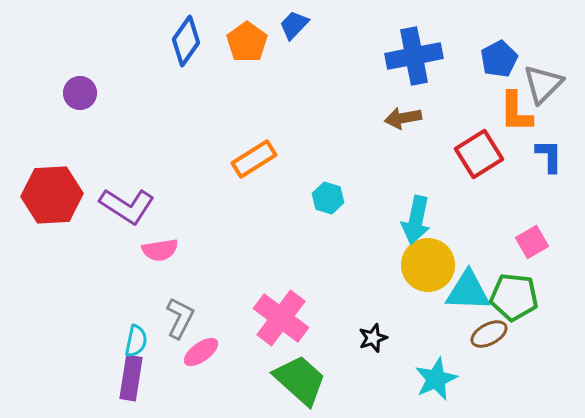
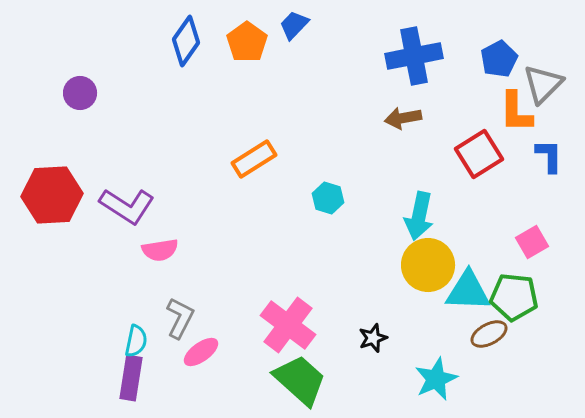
cyan arrow: moved 3 px right, 4 px up
pink cross: moved 7 px right, 7 px down
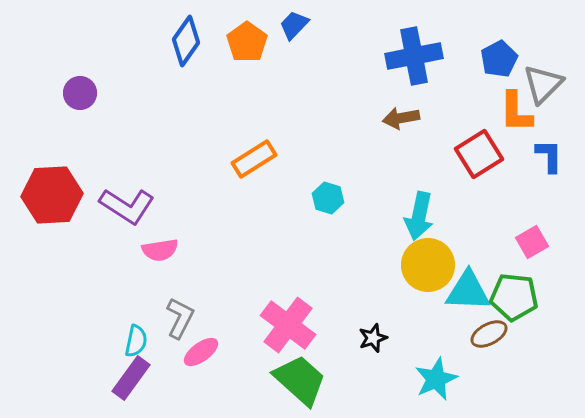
brown arrow: moved 2 px left
purple rectangle: rotated 27 degrees clockwise
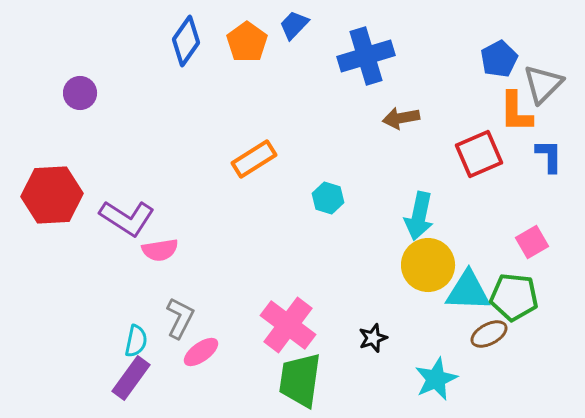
blue cross: moved 48 px left; rotated 6 degrees counterclockwise
red square: rotated 9 degrees clockwise
purple L-shape: moved 12 px down
green trapezoid: rotated 124 degrees counterclockwise
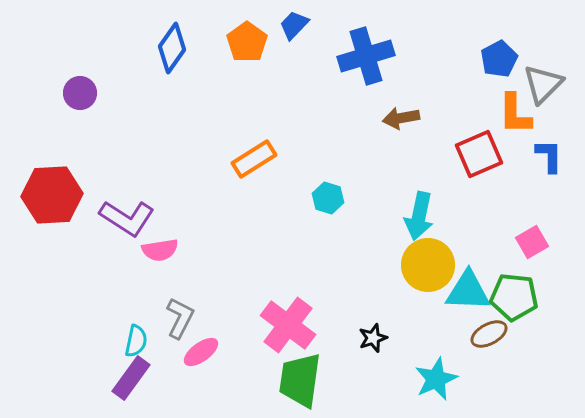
blue diamond: moved 14 px left, 7 px down
orange L-shape: moved 1 px left, 2 px down
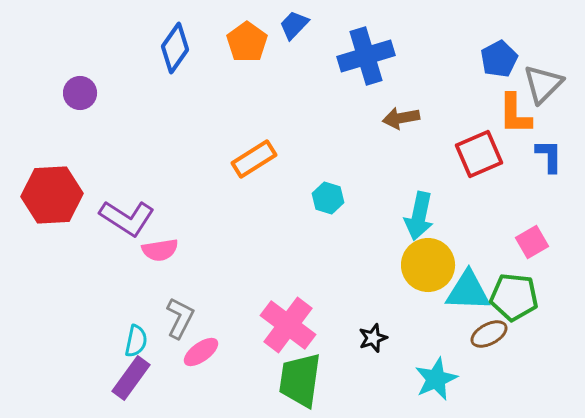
blue diamond: moved 3 px right
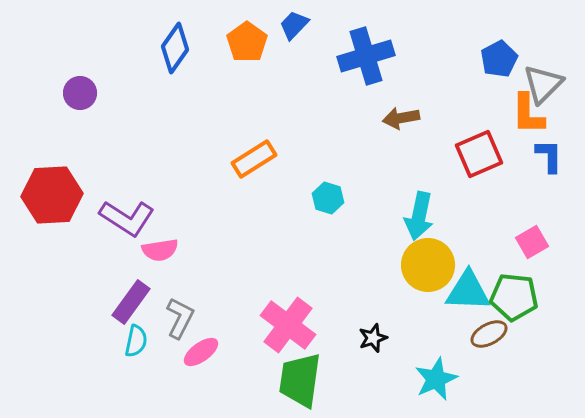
orange L-shape: moved 13 px right
purple rectangle: moved 76 px up
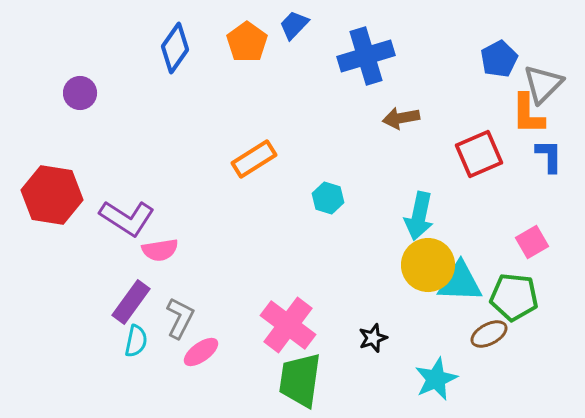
red hexagon: rotated 12 degrees clockwise
cyan triangle: moved 8 px left, 9 px up
